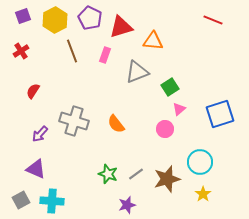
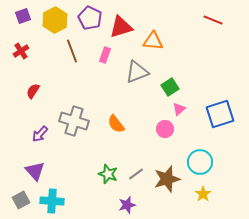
purple triangle: moved 1 px left, 2 px down; rotated 25 degrees clockwise
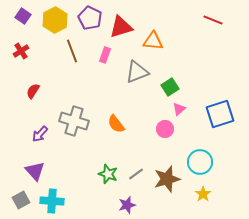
purple square: rotated 35 degrees counterclockwise
